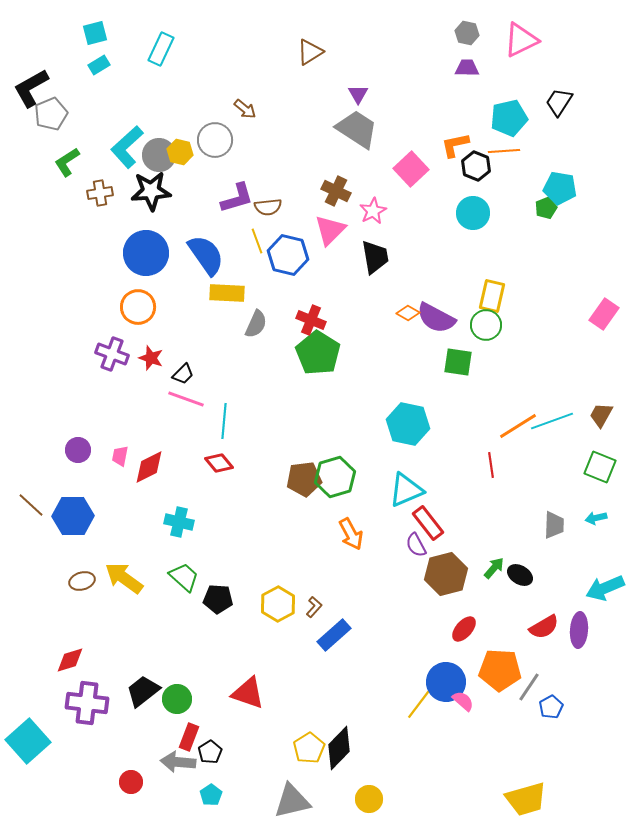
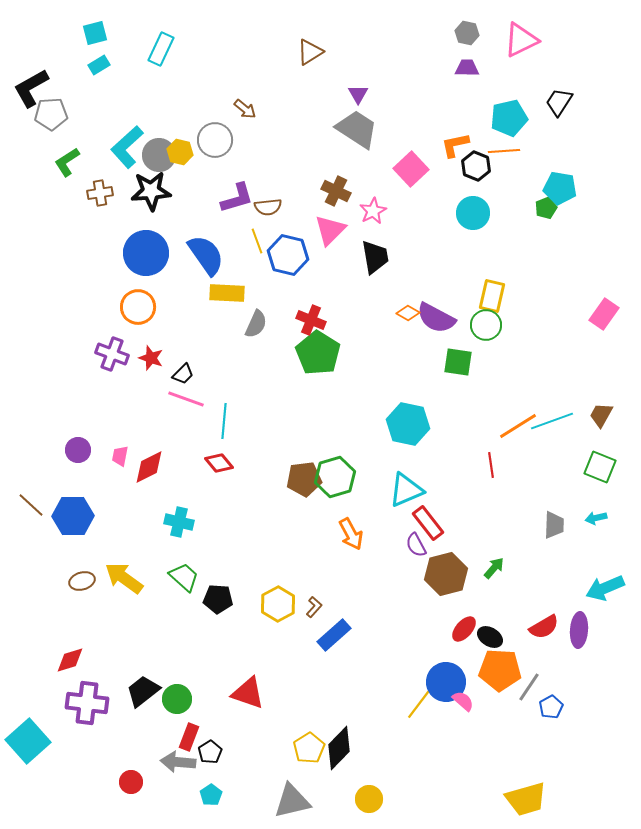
gray pentagon at (51, 114): rotated 20 degrees clockwise
black ellipse at (520, 575): moved 30 px left, 62 px down
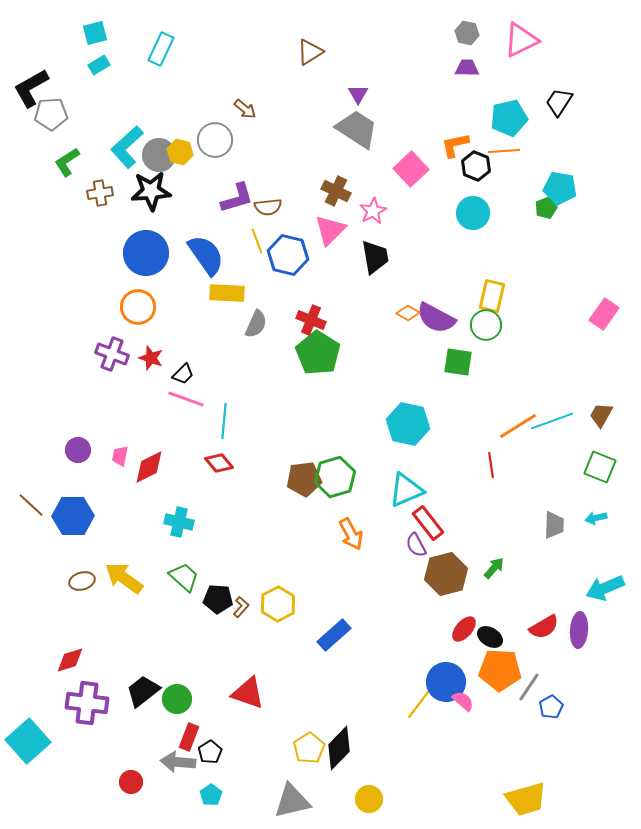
brown L-shape at (314, 607): moved 73 px left
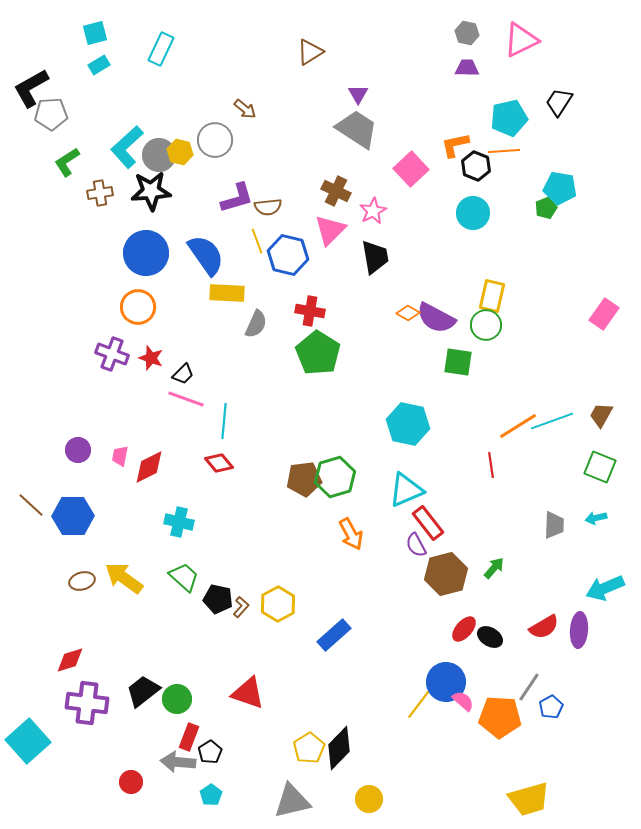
red cross at (311, 320): moved 1 px left, 9 px up; rotated 12 degrees counterclockwise
black pentagon at (218, 599): rotated 8 degrees clockwise
orange pentagon at (500, 670): moved 47 px down
yellow trapezoid at (526, 799): moved 3 px right
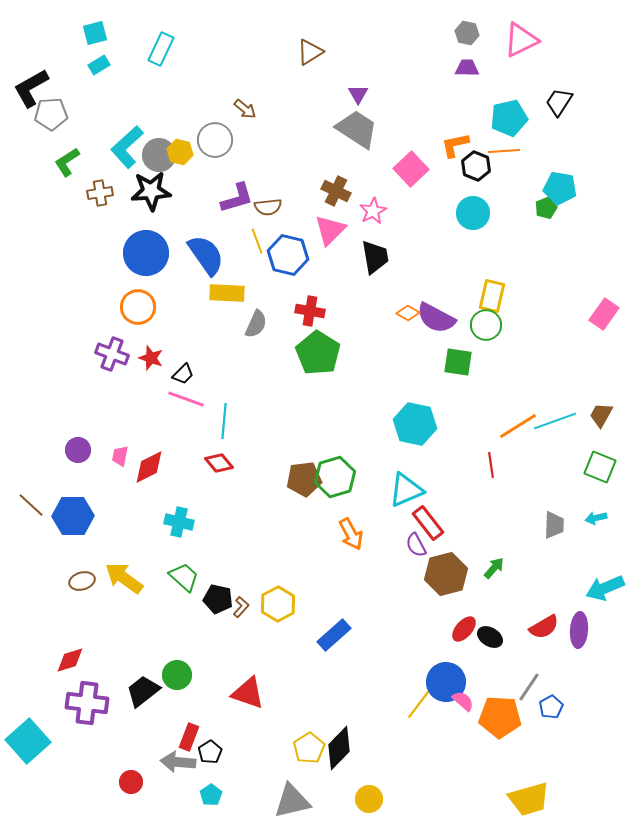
cyan line at (552, 421): moved 3 px right
cyan hexagon at (408, 424): moved 7 px right
green circle at (177, 699): moved 24 px up
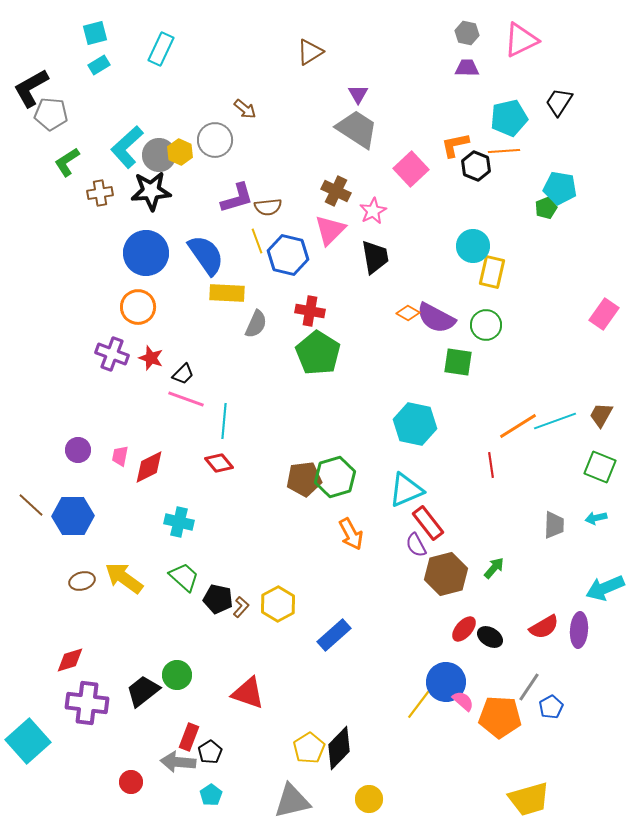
gray pentagon at (51, 114): rotated 8 degrees clockwise
yellow hexagon at (180, 152): rotated 10 degrees clockwise
cyan circle at (473, 213): moved 33 px down
yellow rectangle at (492, 296): moved 24 px up
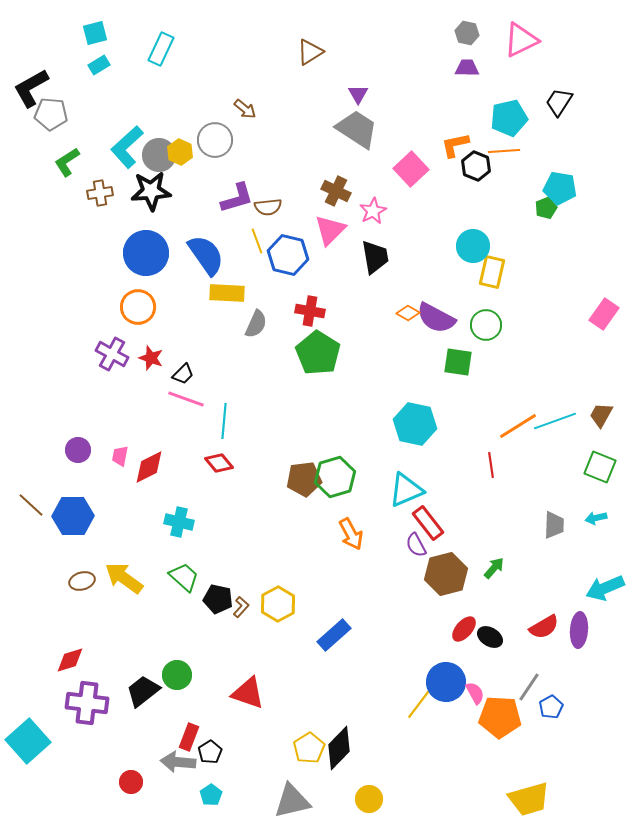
purple cross at (112, 354): rotated 8 degrees clockwise
pink semicircle at (463, 701): moved 12 px right, 8 px up; rotated 20 degrees clockwise
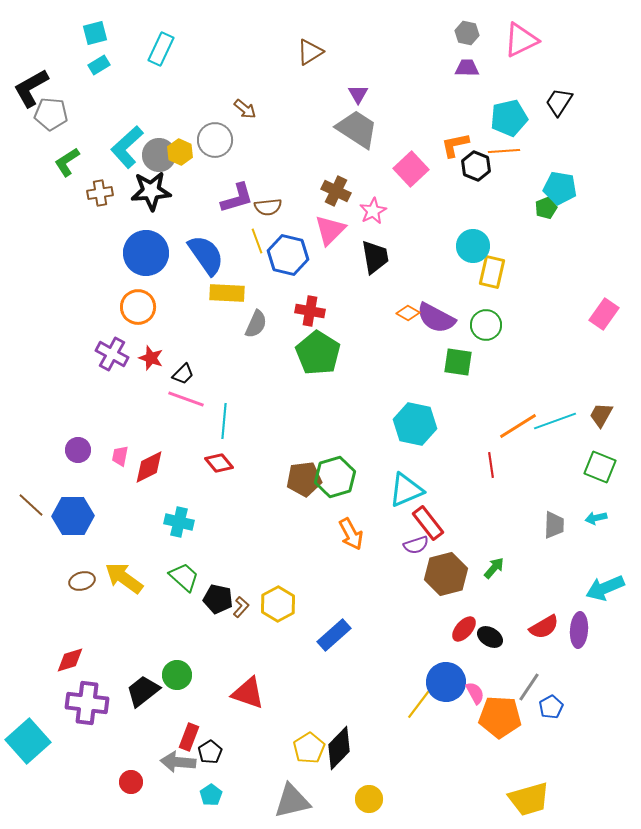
purple semicircle at (416, 545): rotated 80 degrees counterclockwise
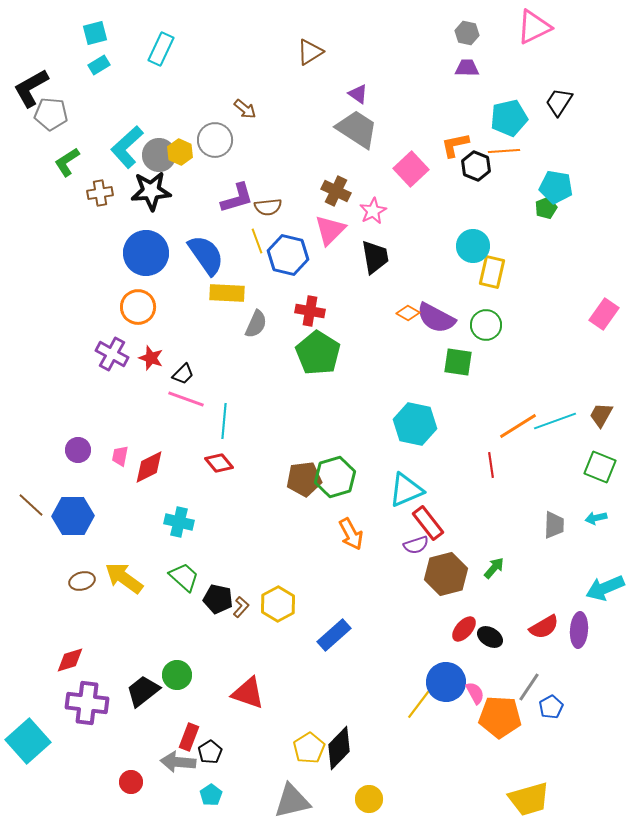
pink triangle at (521, 40): moved 13 px right, 13 px up
purple triangle at (358, 94): rotated 25 degrees counterclockwise
cyan pentagon at (560, 188): moved 4 px left, 1 px up
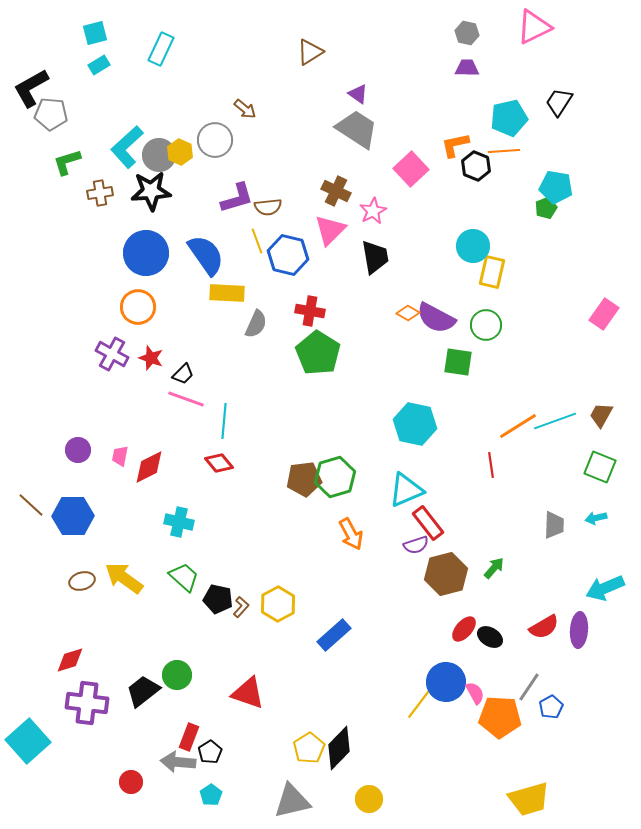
green L-shape at (67, 162): rotated 16 degrees clockwise
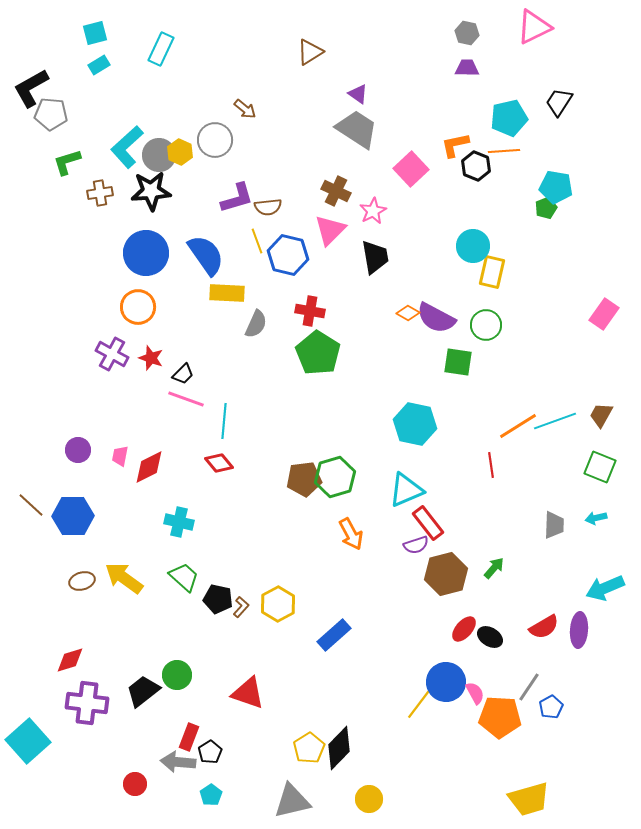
red circle at (131, 782): moved 4 px right, 2 px down
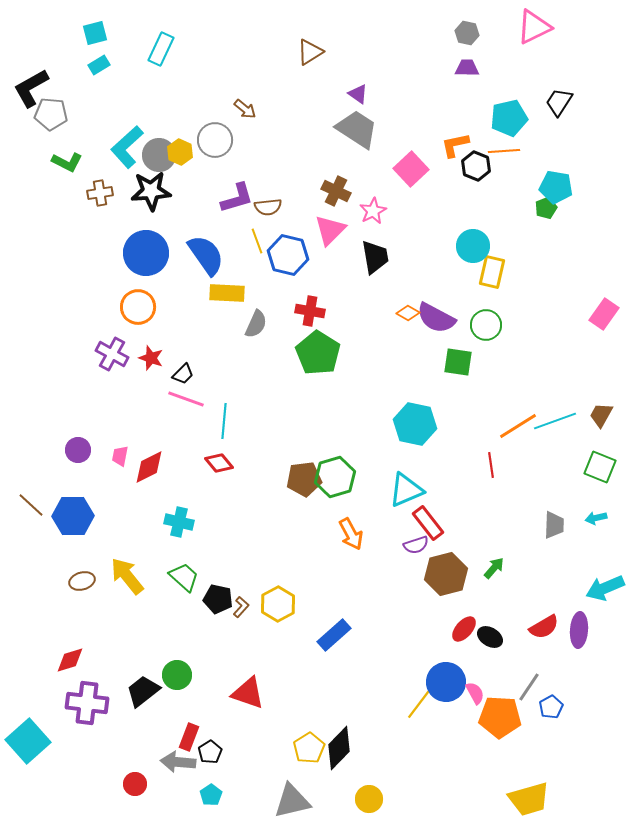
green L-shape at (67, 162): rotated 136 degrees counterclockwise
yellow arrow at (124, 578): moved 3 px right, 2 px up; rotated 15 degrees clockwise
